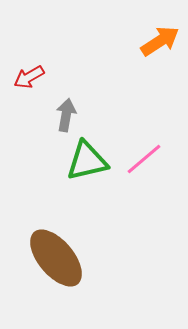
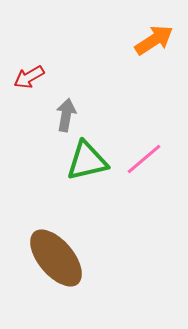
orange arrow: moved 6 px left, 1 px up
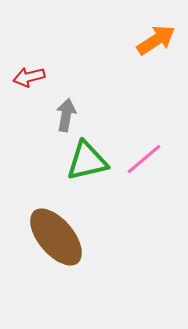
orange arrow: moved 2 px right
red arrow: rotated 16 degrees clockwise
brown ellipse: moved 21 px up
